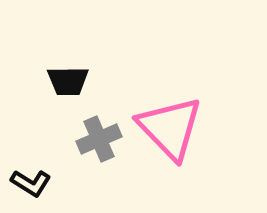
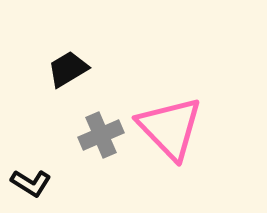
black trapezoid: moved 12 px up; rotated 150 degrees clockwise
gray cross: moved 2 px right, 4 px up
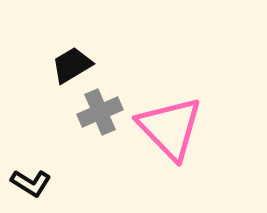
black trapezoid: moved 4 px right, 4 px up
gray cross: moved 1 px left, 23 px up
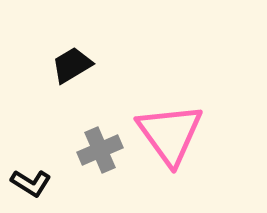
gray cross: moved 38 px down
pink triangle: moved 6 px down; rotated 8 degrees clockwise
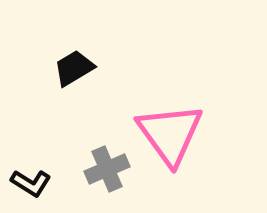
black trapezoid: moved 2 px right, 3 px down
gray cross: moved 7 px right, 19 px down
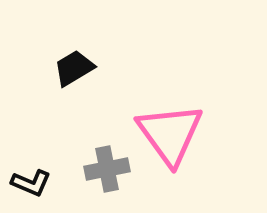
gray cross: rotated 12 degrees clockwise
black L-shape: rotated 9 degrees counterclockwise
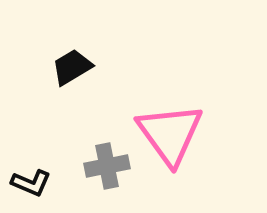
black trapezoid: moved 2 px left, 1 px up
gray cross: moved 3 px up
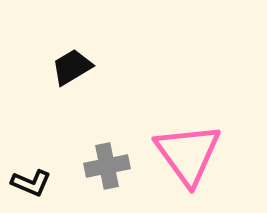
pink triangle: moved 18 px right, 20 px down
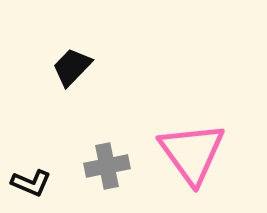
black trapezoid: rotated 15 degrees counterclockwise
pink triangle: moved 4 px right, 1 px up
